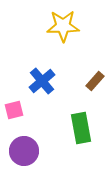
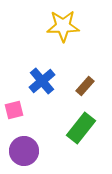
brown rectangle: moved 10 px left, 5 px down
green rectangle: rotated 48 degrees clockwise
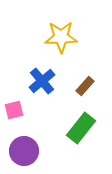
yellow star: moved 2 px left, 11 px down
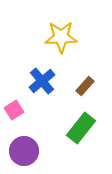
pink square: rotated 18 degrees counterclockwise
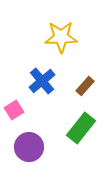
purple circle: moved 5 px right, 4 px up
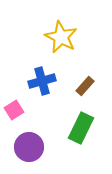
yellow star: rotated 28 degrees clockwise
blue cross: rotated 24 degrees clockwise
green rectangle: rotated 12 degrees counterclockwise
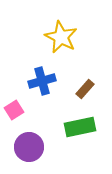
brown rectangle: moved 3 px down
green rectangle: moved 1 px left, 1 px up; rotated 52 degrees clockwise
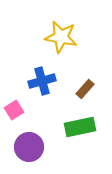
yellow star: rotated 16 degrees counterclockwise
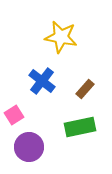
blue cross: rotated 36 degrees counterclockwise
pink square: moved 5 px down
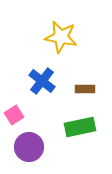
brown rectangle: rotated 48 degrees clockwise
